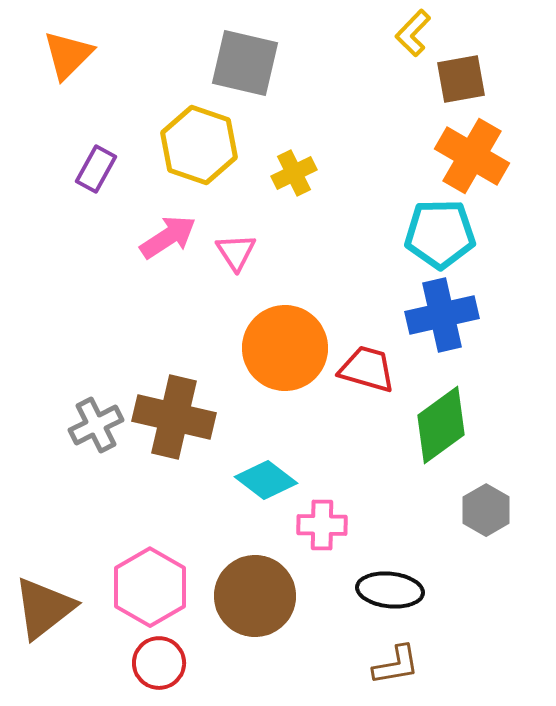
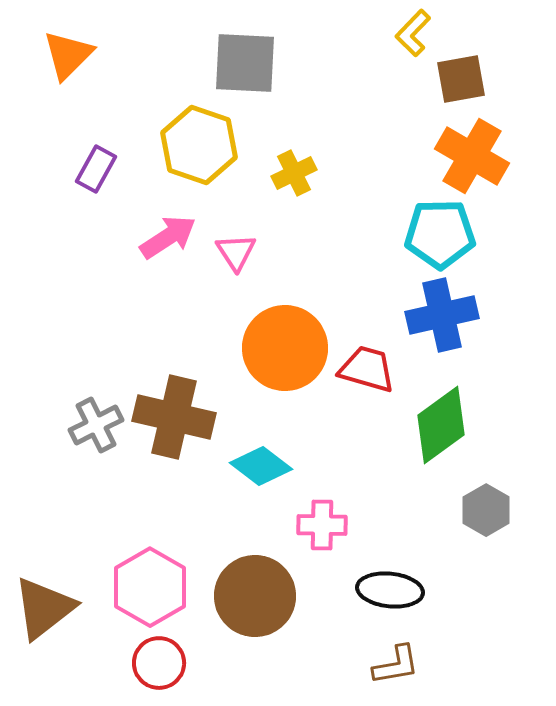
gray square: rotated 10 degrees counterclockwise
cyan diamond: moved 5 px left, 14 px up
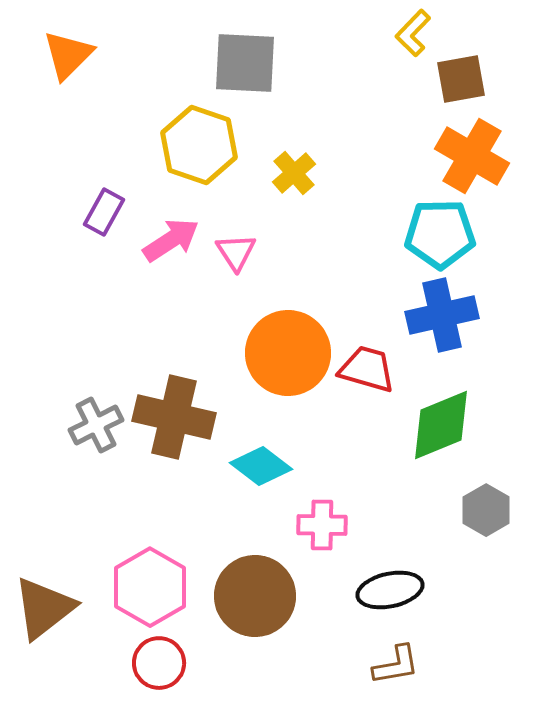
purple rectangle: moved 8 px right, 43 px down
yellow cross: rotated 15 degrees counterclockwise
pink arrow: moved 3 px right, 3 px down
orange circle: moved 3 px right, 5 px down
green diamond: rotated 14 degrees clockwise
black ellipse: rotated 18 degrees counterclockwise
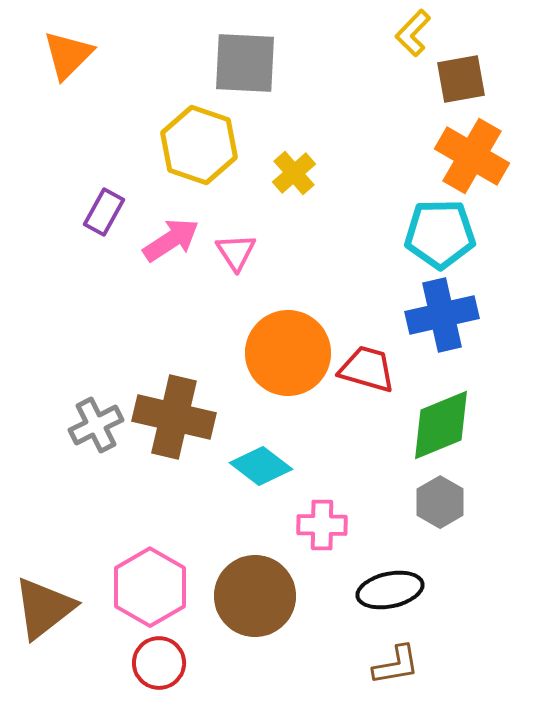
gray hexagon: moved 46 px left, 8 px up
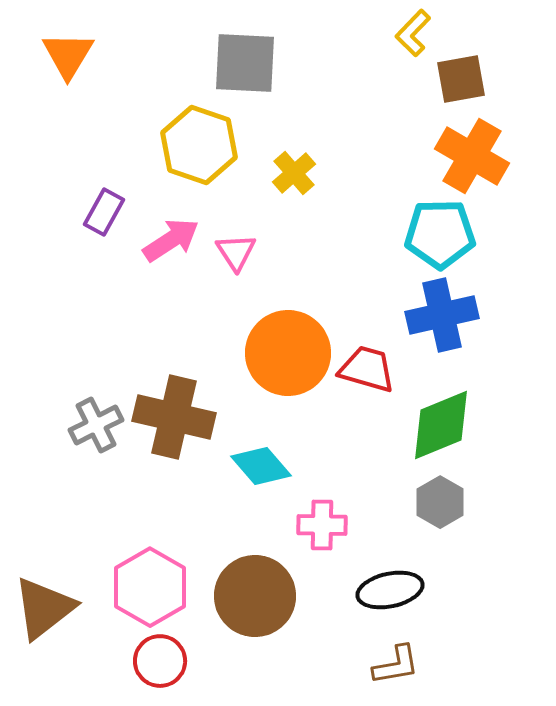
orange triangle: rotated 14 degrees counterclockwise
cyan diamond: rotated 12 degrees clockwise
red circle: moved 1 px right, 2 px up
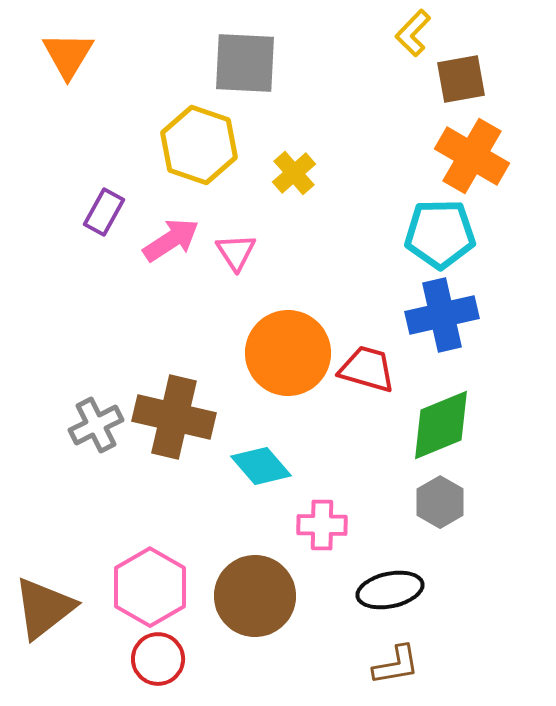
red circle: moved 2 px left, 2 px up
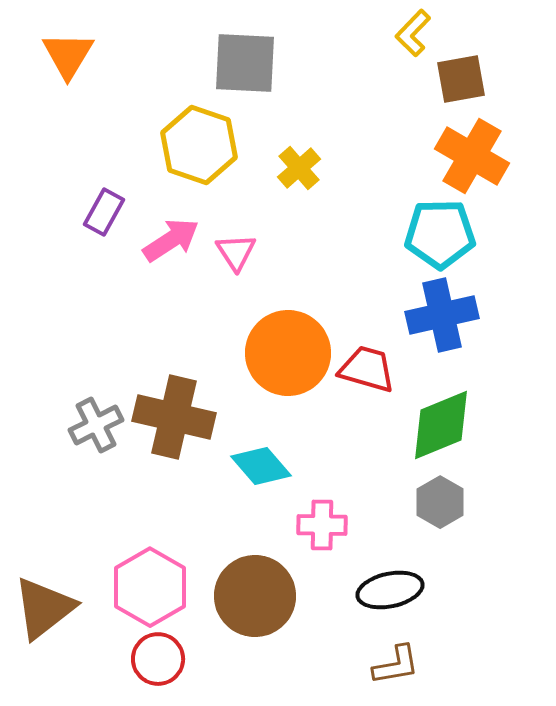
yellow cross: moved 5 px right, 5 px up
